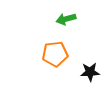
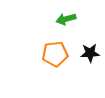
black star: moved 19 px up
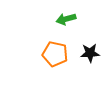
orange pentagon: rotated 20 degrees clockwise
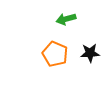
orange pentagon: rotated 10 degrees clockwise
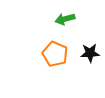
green arrow: moved 1 px left
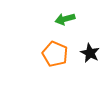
black star: rotated 30 degrees clockwise
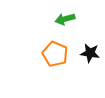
black star: rotated 18 degrees counterclockwise
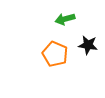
black star: moved 2 px left, 8 px up
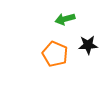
black star: rotated 12 degrees counterclockwise
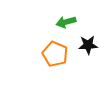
green arrow: moved 1 px right, 3 px down
